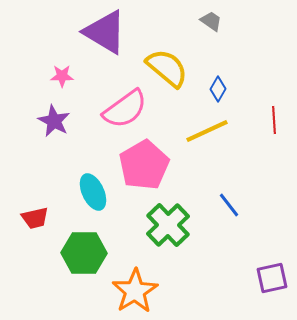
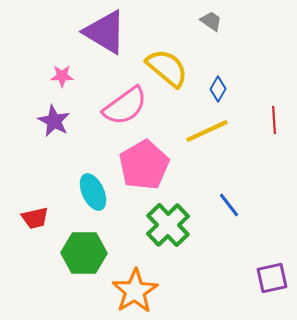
pink semicircle: moved 3 px up
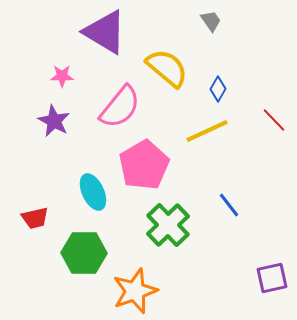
gray trapezoid: rotated 20 degrees clockwise
pink semicircle: moved 5 px left, 1 px down; rotated 15 degrees counterclockwise
red line: rotated 40 degrees counterclockwise
orange star: rotated 12 degrees clockwise
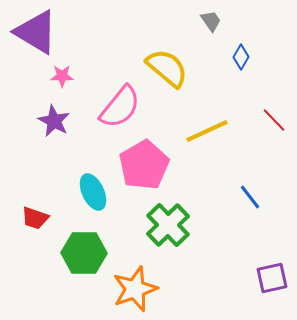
purple triangle: moved 69 px left
blue diamond: moved 23 px right, 32 px up
blue line: moved 21 px right, 8 px up
red trapezoid: rotated 32 degrees clockwise
orange star: moved 2 px up
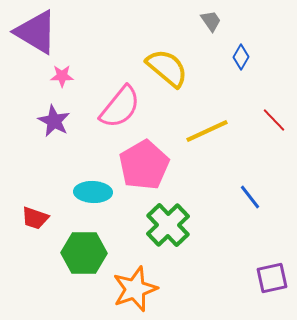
cyan ellipse: rotated 63 degrees counterclockwise
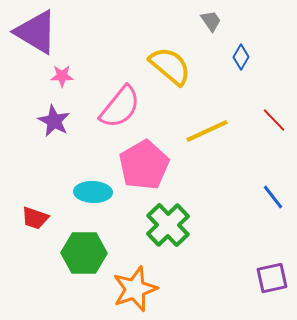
yellow semicircle: moved 3 px right, 2 px up
blue line: moved 23 px right
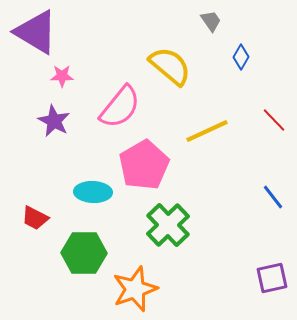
red trapezoid: rotated 8 degrees clockwise
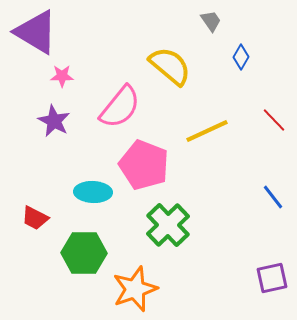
pink pentagon: rotated 21 degrees counterclockwise
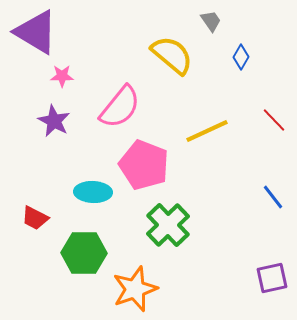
yellow semicircle: moved 2 px right, 11 px up
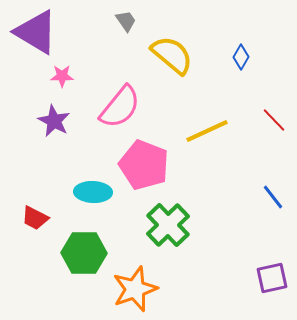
gray trapezoid: moved 85 px left
